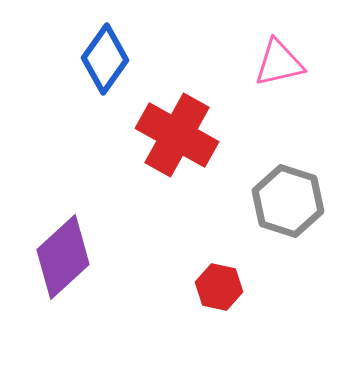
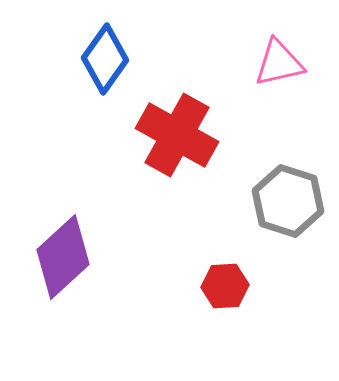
red hexagon: moved 6 px right, 1 px up; rotated 15 degrees counterclockwise
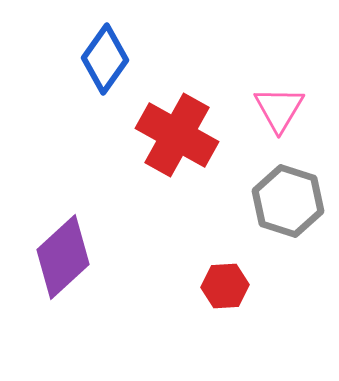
pink triangle: moved 46 px down; rotated 46 degrees counterclockwise
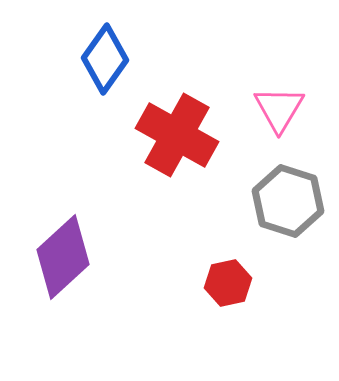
red hexagon: moved 3 px right, 3 px up; rotated 9 degrees counterclockwise
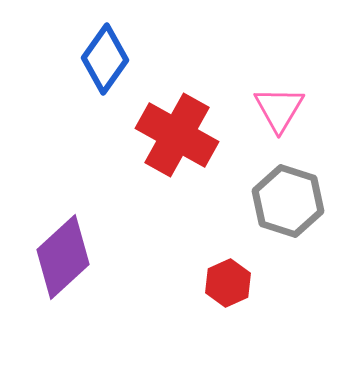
red hexagon: rotated 12 degrees counterclockwise
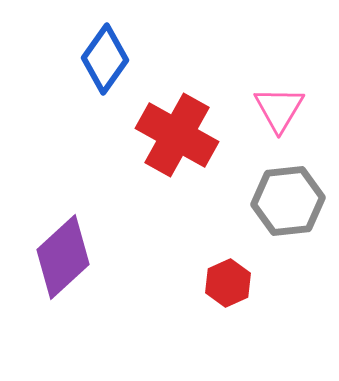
gray hexagon: rotated 24 degrees counterclockwise
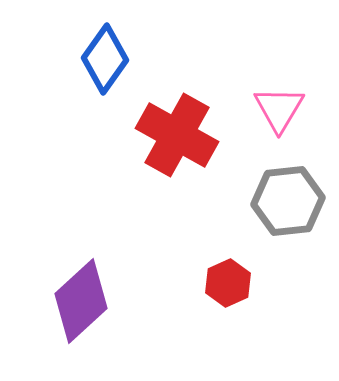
purple diamond: moved 18 px right, 44 px down
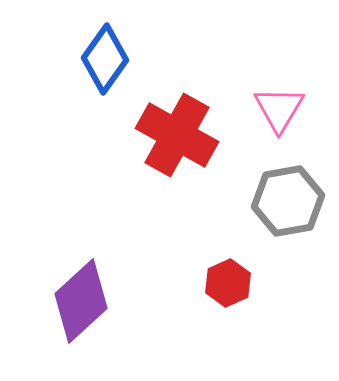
gray hexagon: rotated 4 degrees counterclockwise
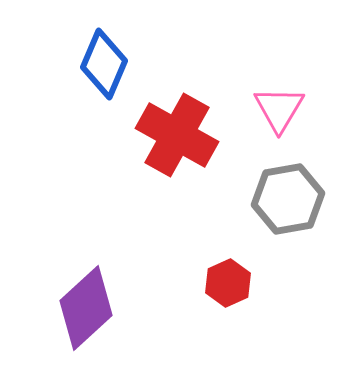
blue diamond: moved 1 px left, 5 px down; rotated 12 degrees counterclockwise
gray hexagon: moved 2 px up
purple diamond: moved 5 px right, 7 px down
